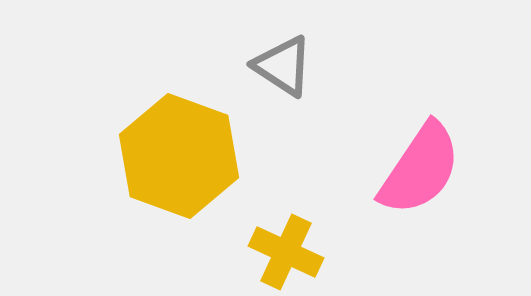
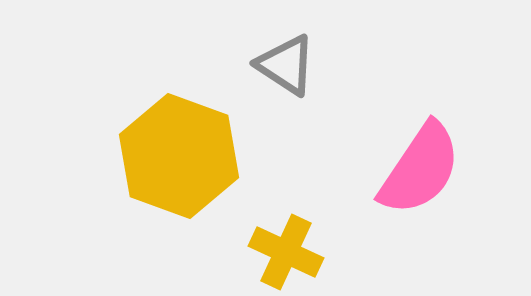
gray triangle: moved 3 px right, 1 px up
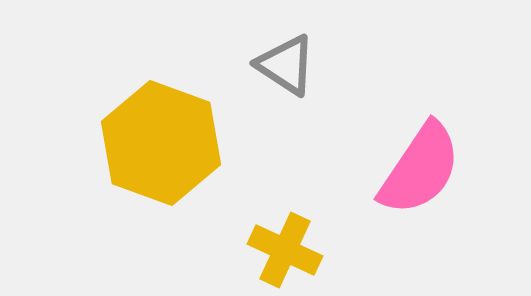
yellow hexagon: moved 18 px left, 13 px up
yellow cross: moved 1 px left, 2 px up
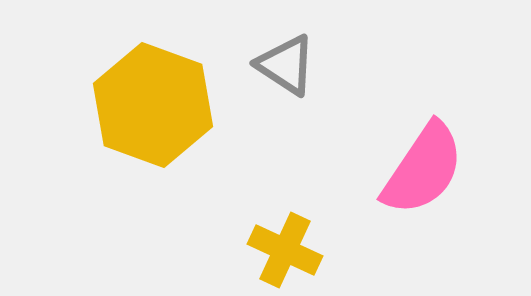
yellow hexagon: moved 8 px left, 38 px up
pink semicircle: moved 3 px right
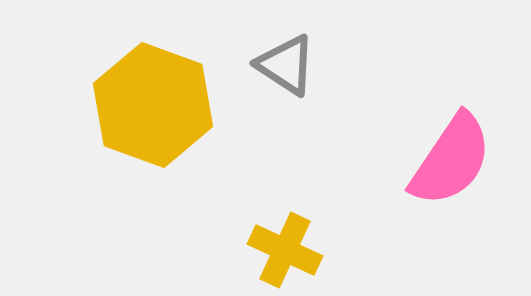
pink semicircle: moved 28 px right, 9 px up
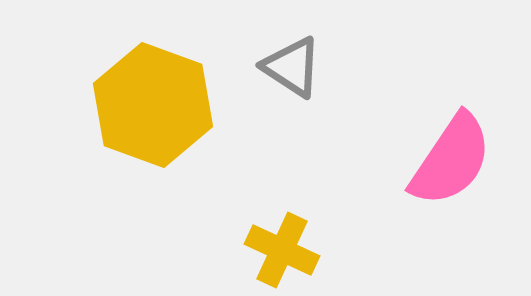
gray triangle: moved 6 px right, 2 px down
yellow cross: moved 3 px left
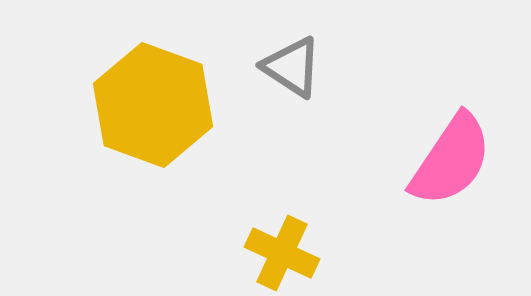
yellow cross: moved 3 px down
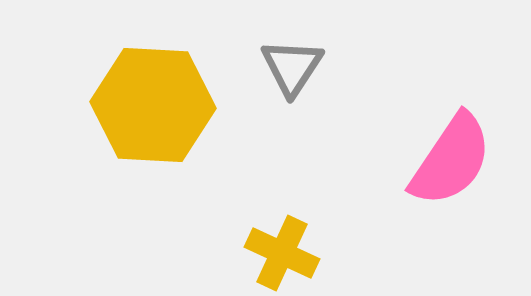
gray triangle: rotated 30 degrees clockwise
yellow hexagon: rotated 17 degrees counterclockwise
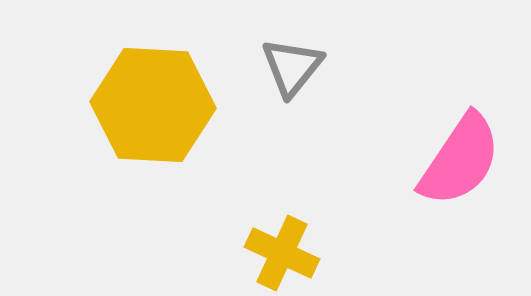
gray triangle: rotated 6 degrees clockwise
pink semicircle: moved 9 px right
